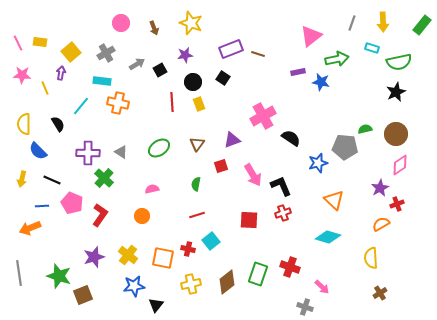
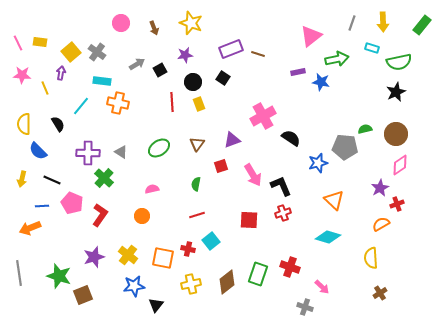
gray cross at (106, 53): moved 9 px left, 1 px up; rotated 24 degrees counterclockwise
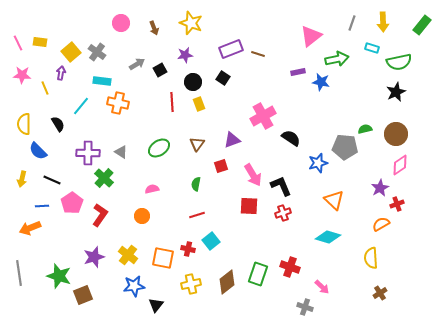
pink pentagon at (72, 203): rotated 15 degrees clockwise
red square at (249, 220): moved 14 px up
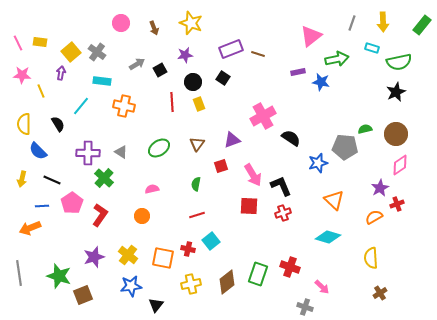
yellow line at (45, 88): moved 4 px left, 3 px down
orange cross at (118, 103): moved 6 px right, 3 px down
orange semicircle at (381, 224): moved 7 px left, 7 px up
blue star at (134, 286): moved 3 px left
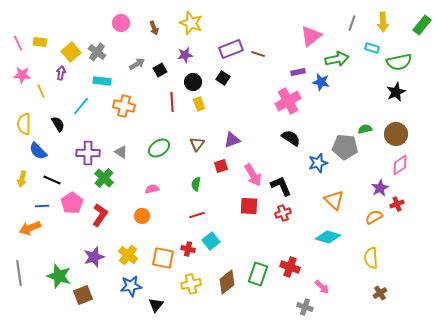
pink cross at (263, 116): moved 25 px right, 15 px up
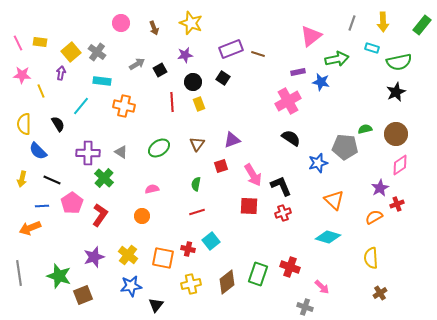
red line at (197, 215): moved 3 px up
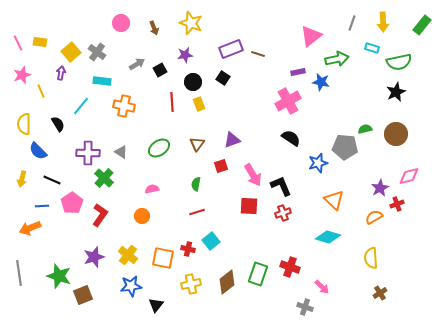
pink star at (22, 75): rotated 24 degrees counterclockwise
pink diamond at (400, 165): moved 9 px right, 11 px down; rotated 20 degrees clockwise
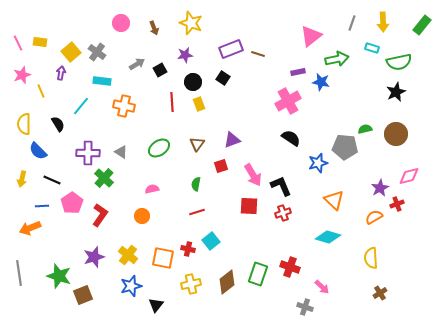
blue star at (131, 286): rotated 10 degrees counterclockwise
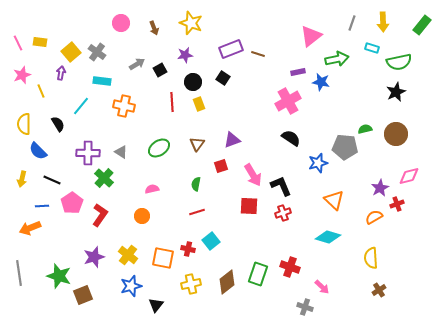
brown cross at (380, 293): moved 1 px left, 3 px up
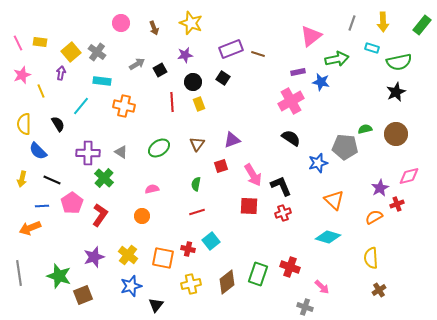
pink cross at (288, 101): moved 3 px right
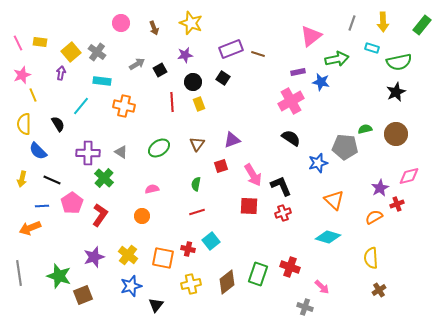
yellow line at (41, 91): moved 8 px left, 4 px down
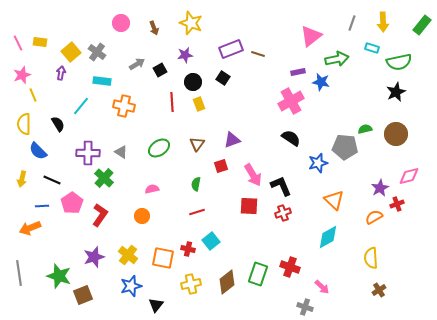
cyan diamond at (328, 237): rotated 45 degrees counterclockwise
